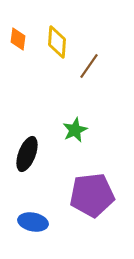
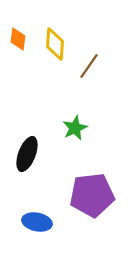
yellow diamond: moved 2 px left, 2 px down
green star: moved 2 px up
blue ellipse: moved 4 px right
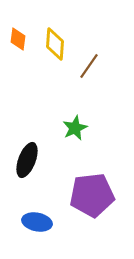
black ellipse: moved 6 px down
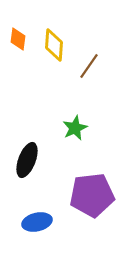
yellow diamond: moved 1 px left, 1 px down
blue ellipse: rotated 24 degrees counterclockwise
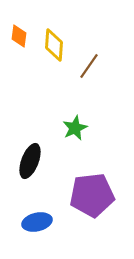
orange diamond: moved 1 px right, 3 px up
black ellipse: moved 3 px right, 1 px down
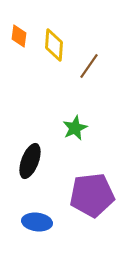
blue ellipse: rotated 20 degrees clockwise
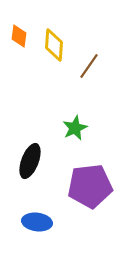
purple pentagon: moved 2 px left, 9 px up
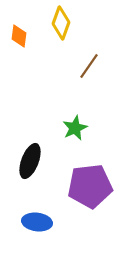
yellow diamond: moved 7 px right, 22 px up; rotated 16 degrees clockwise
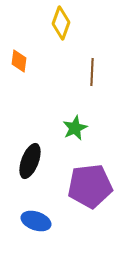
orange diamond: moved 25 px down
brown line: moved 3 px right, 6 px down; rotated 32 degrees counterclockwise
blue ellipse: moved 1 px left, 1 px up; rotated 12 degrees clockwise
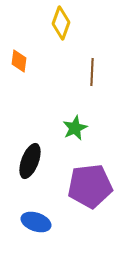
blue ellipse: moved 1 px down
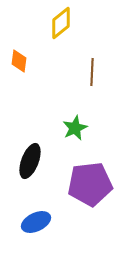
yellow diamond: rotated 32 degrees clockwise
purple pentagon: moved 2 px up
blue ellipse: rotated 44 degrees counterclockwise
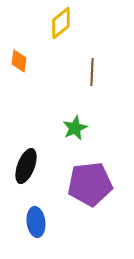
black ellipse: moved 4 px left, 5 px down
blue ellipse: rotated 72 degrees counterclockwise
